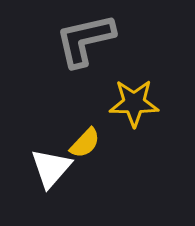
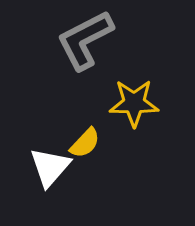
gray L-shape: rotated 14 degrees counterclockwise
white triangle: moved 1 px left, 1 px up
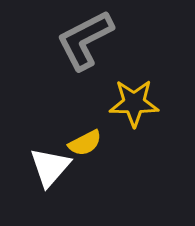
yellow semicircle: rotated 20 degrees clockwise
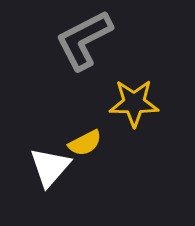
gray L-shape: moved 1 px left
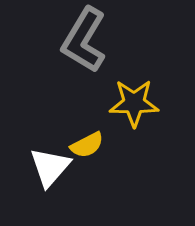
gray L-shape: rotated 32 degrees counterclockwise
yellow semicircle: moved 2 px right, 2 px down
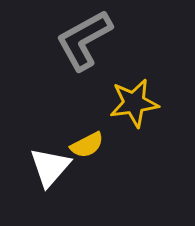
gray L-shape: rotated 30 degrees clockwise
yellow star: rotated 9 degrees counterclockwise
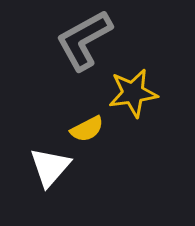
yellow star: moved 1 px left, 10 px up
yellow semicircle: moved 16 px up
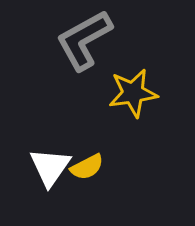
yellow semicircle: moved 38 px down
white triangle: rotated 6 degrees counterclockwise
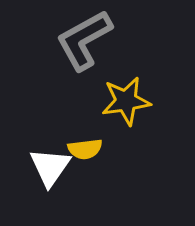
yellow star: moved 7 px left, 8 px down
yellow semicircle: moved 2 px left, 18 px up; rotated 20 degrees clockwise
